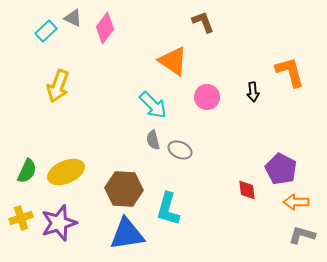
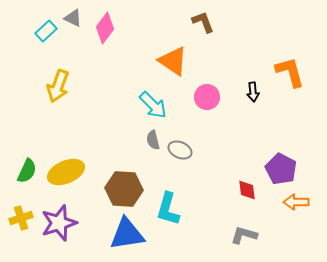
gray L-shape: moved 58 px left
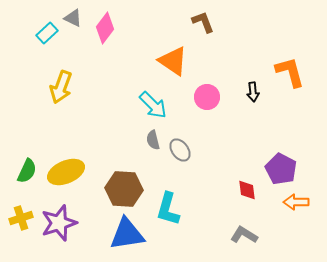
cyan rectangle: moved 1 px right, 2 px down
yellow arrow: moved 3 px right, 1 px down
gray ellipse: rotated 30 degrees clockwise
gray L-shape: rotated 16 degrees clockwise
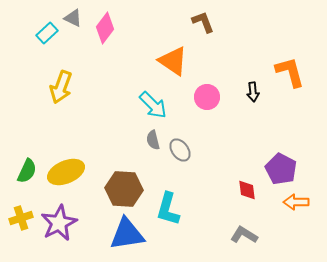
purple star: rotated 9 degrees counterclockwise
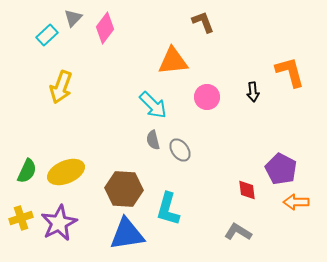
gray triangle: rotated 48 degrees clockwise
cyan rectangle: moved 2 px down
orange triangle: rotated 40 degrees counterclockwise
gray L-shape: moved 6 px left, 3 px up
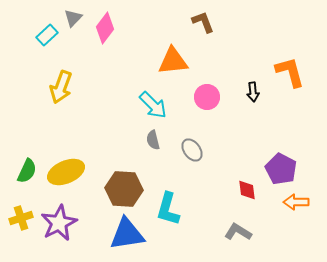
gray ellipse: moved 12 px right
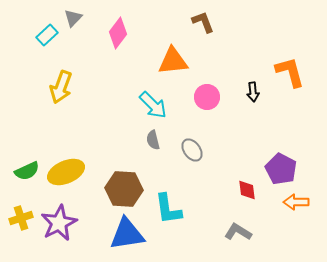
pink diamond: moved 13 px right, 5 px down
green semicircle: rotated 40 degrees clockwise
cyan L-shape: rotated 24 degrees counterclockwise
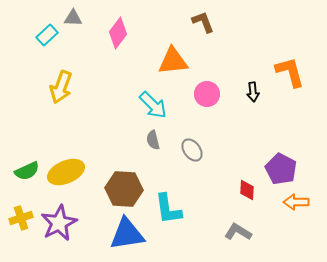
gray triangle: rotated 48 degrees clockwise
pink circle: moved 3 px up
red diamond: rotated 10 degrees clockwise
